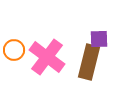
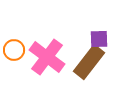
brown rectangle: rotated 24 degrees clockwise
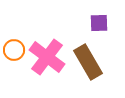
purple square: moved 16 px up
brown rectangle: moved 1 px left; rotated 68 degrees counterclockwise
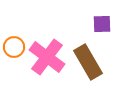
purple square: moved 3 px right, 1 px down
orange circle: moved 3 px up
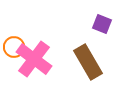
purple square: rotated 24 degrees clockwise
pink cross: moved 13 px left, 2 px down
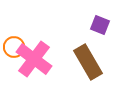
purple square: moved 2 px left, 1 px down
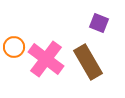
purple square: moved 1 px left, 2 px up
pink cross: moved 12 px right
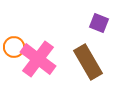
pink cross: moved 8 px left
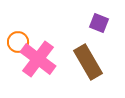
orange circle: moved 4 px right, 5 px up
